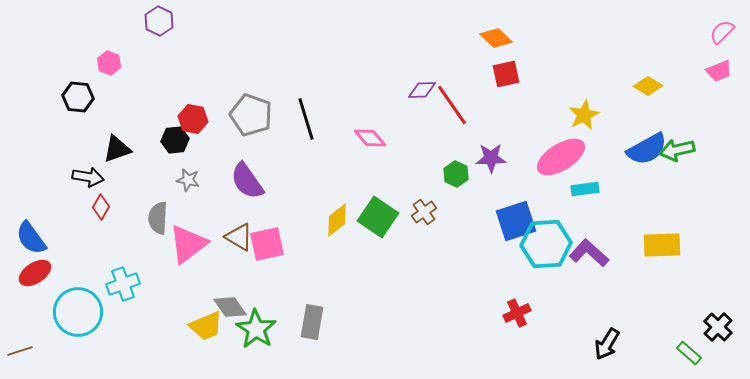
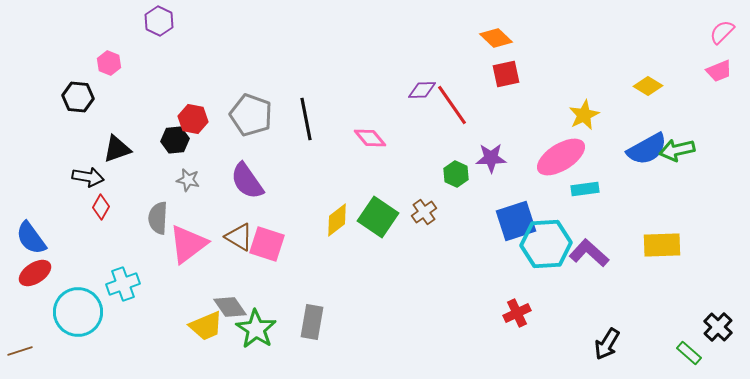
black line at (306, 119): rotated 6 degrees clockwise
pink square at (267, 244): rotated 30 degrees clockwise
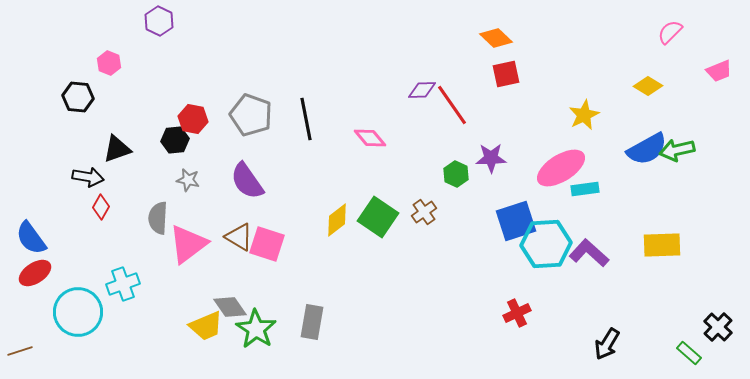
pink semicircle at (722, 32): moved 52 px left
pink ellipse at (561, 157): moved 11 px down
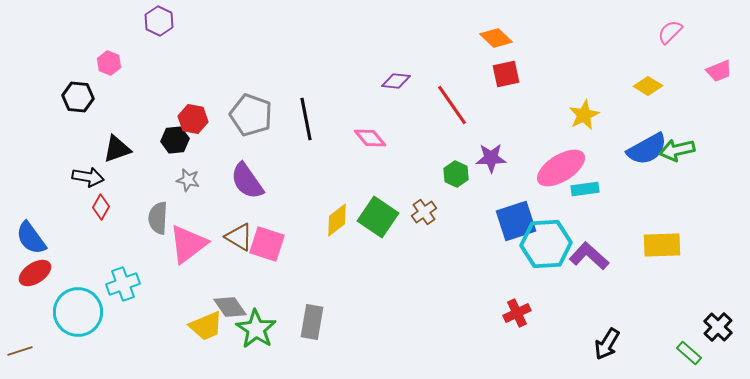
purple diamond at (422, 90): moved 26 px left, 9 px up; rotated 8 degrees clockwise
purple L-shape at (589, 253): moved 3 px down
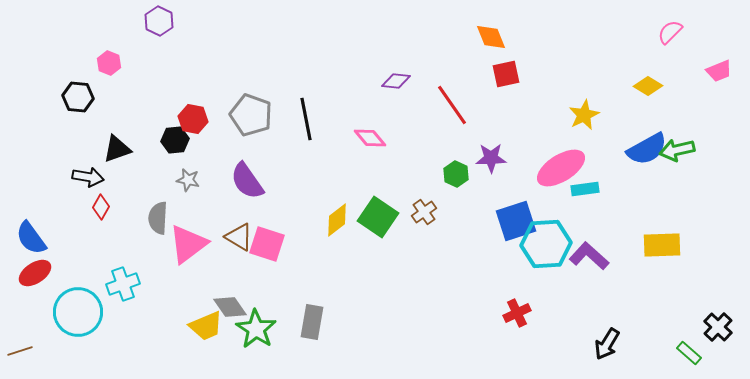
orange diamond at (496, 38): moved 5 px left, 1 px up; rotated 24 degrees clockwise
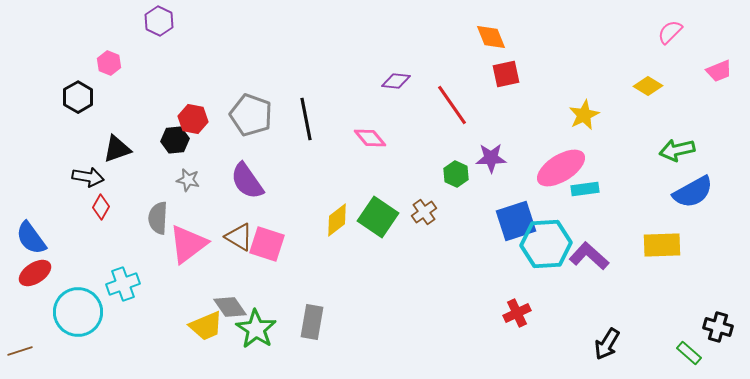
black hexagon at (78, 97): rotated 24 degrees clockwise
blue semicircle at (647, 149): moved 46 px right, 43 px down
black cross at (718, 327): rotated 28 degrees counterclockwise
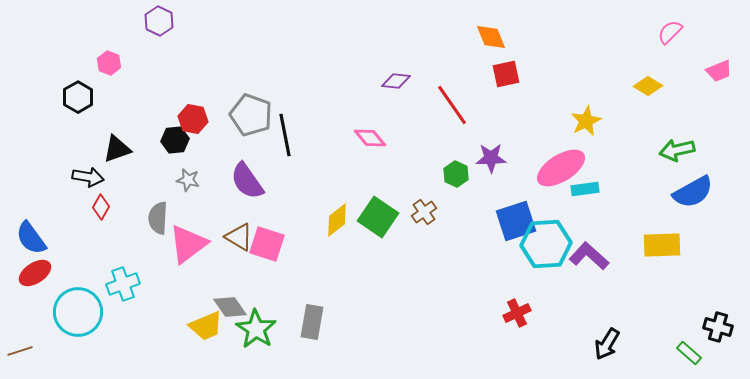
yellow star at (584, 115): moved 2 px right, 6 px down
black line at (306, 119): moved 21 px left, 16 px down
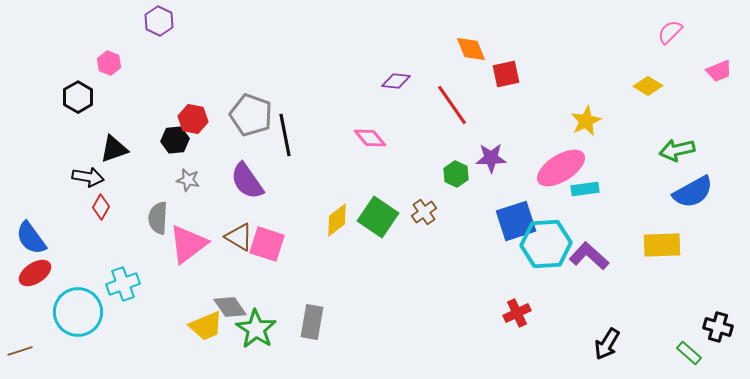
orange diamond at (491, 37): moved 20 px left, 12 px down
black triangle at (117, 149): moved 3 px left
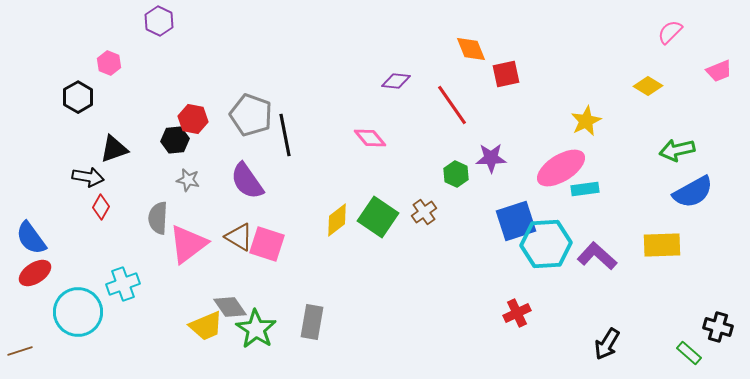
purple L-shape at (589, 256): moved 8 px right
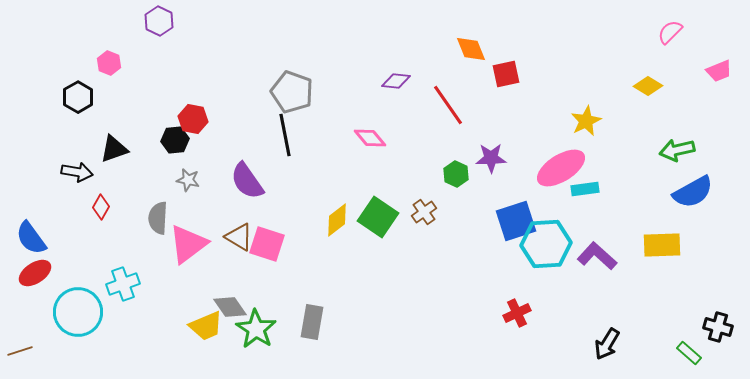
red line at (452, 105): moved 4 px left
gray pentagon at (251, 115): moved 41 px right, 23 px up
black arrow at (88, 177): moved 11 px left, 5 px up
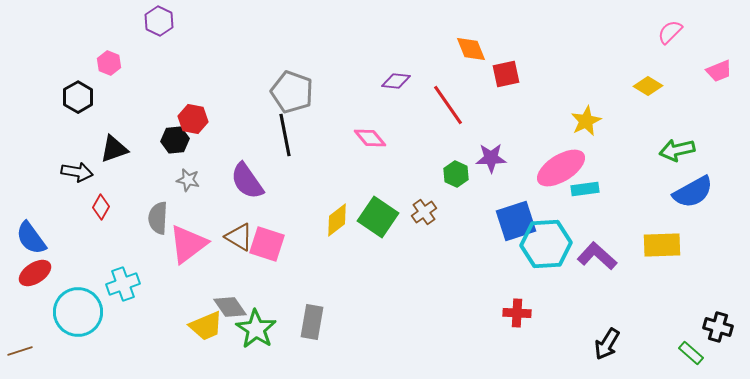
red cross at (517, 313): rotated 28 degrees clockwise
green rectangle at (689, 353): moved 2 px right
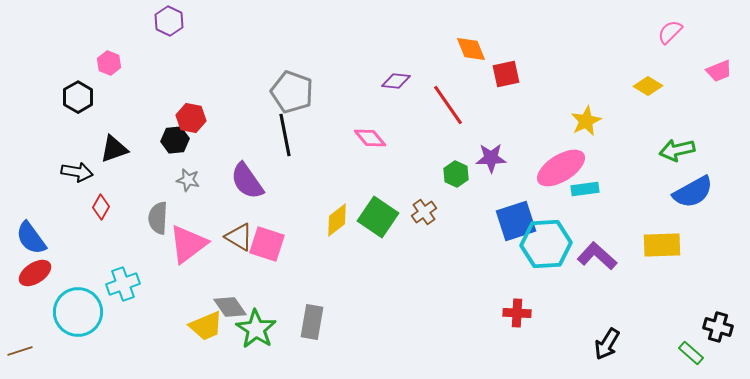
purple hexagon at (159, 21): moved 10 px right
red hexagon at (193, 119): moved 2 px left, 1 px up
